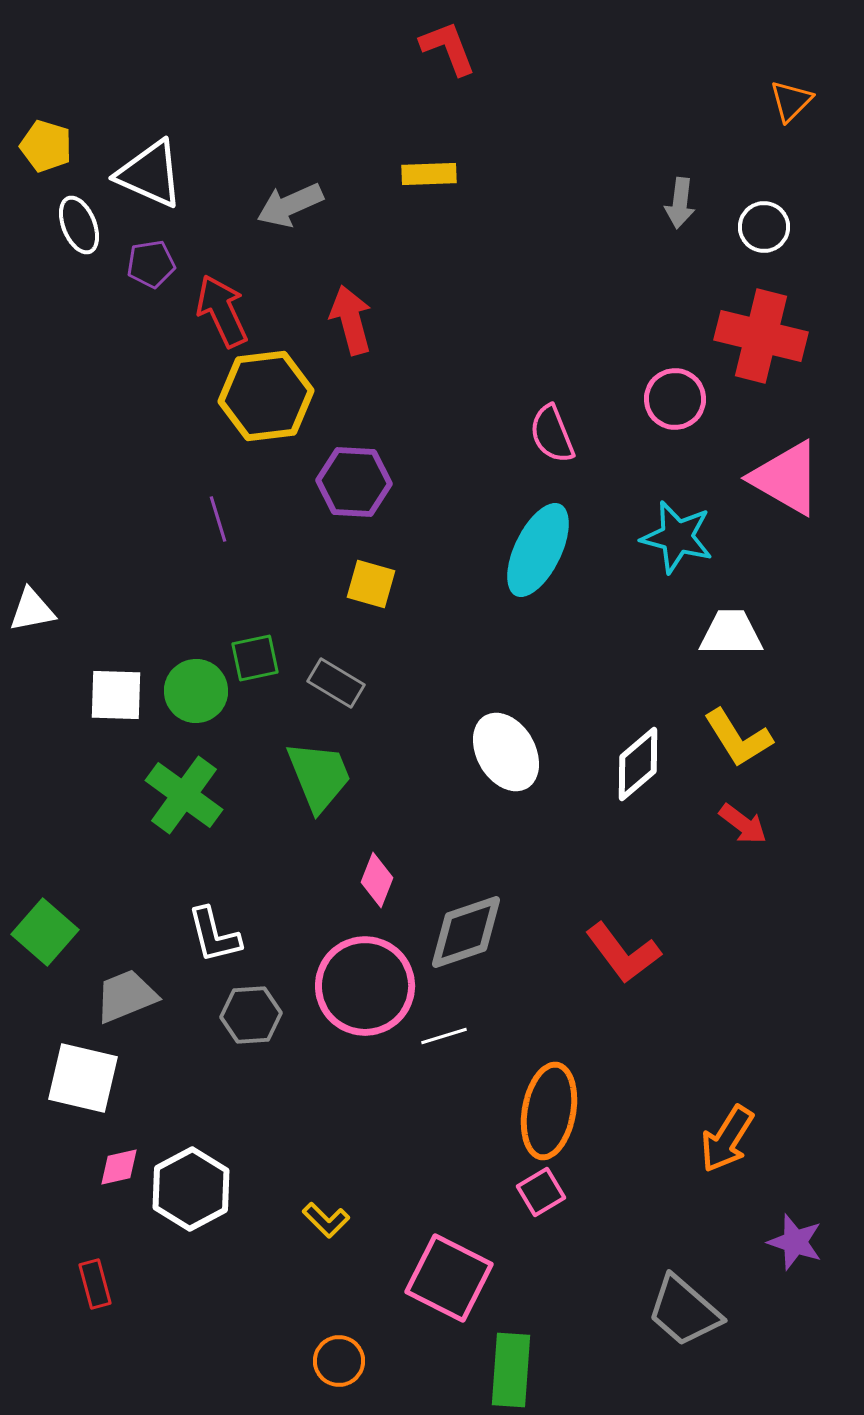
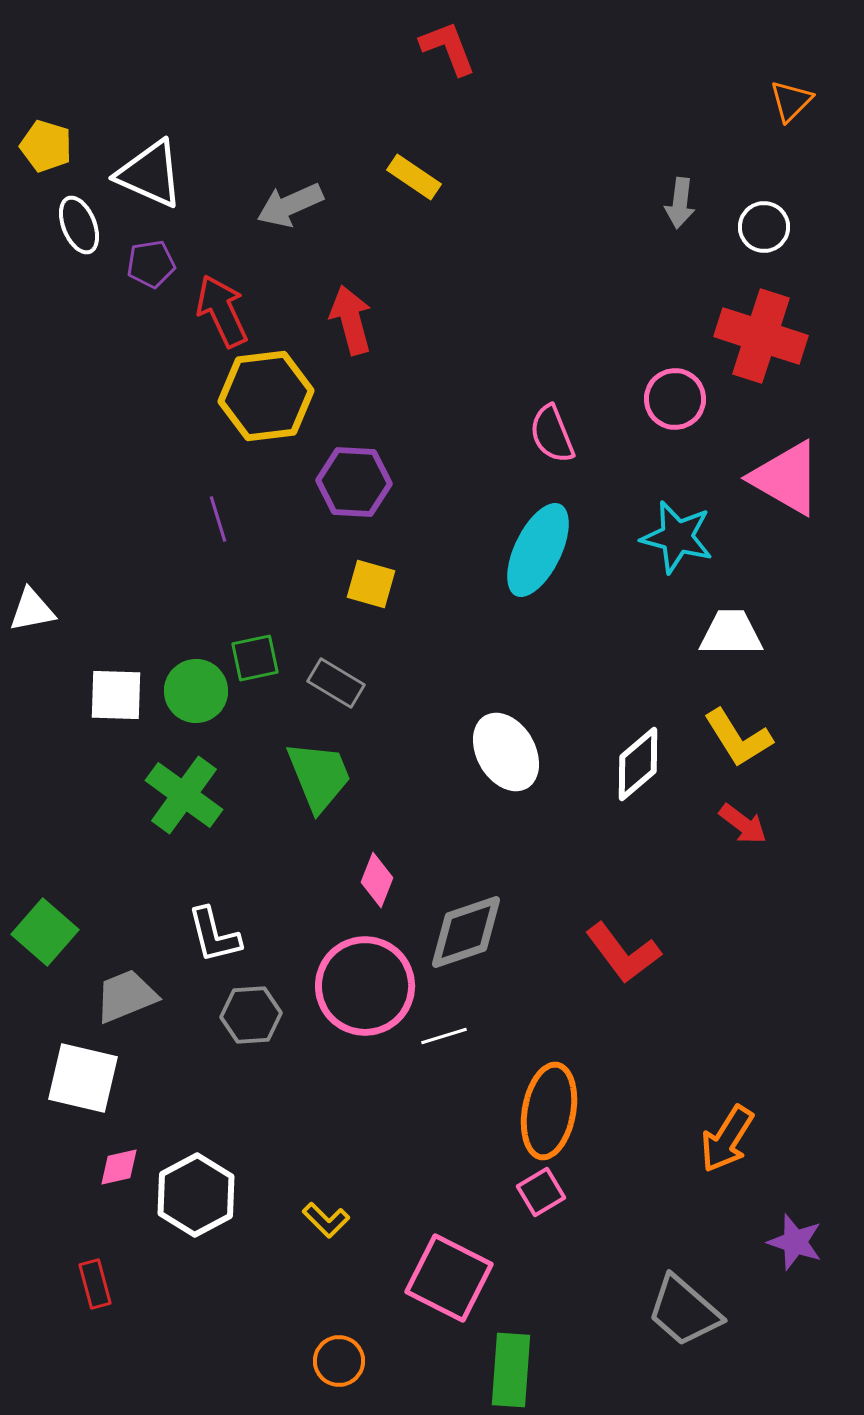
yellow rectangle at (429, 174): moved 15 px left, 3 px down; rotated 36 degrees clockwise
red cross at (761, 336): rotated 4 degrees clockwise
white hexagon at (191, 1189): moved 5 px right, 6 px down
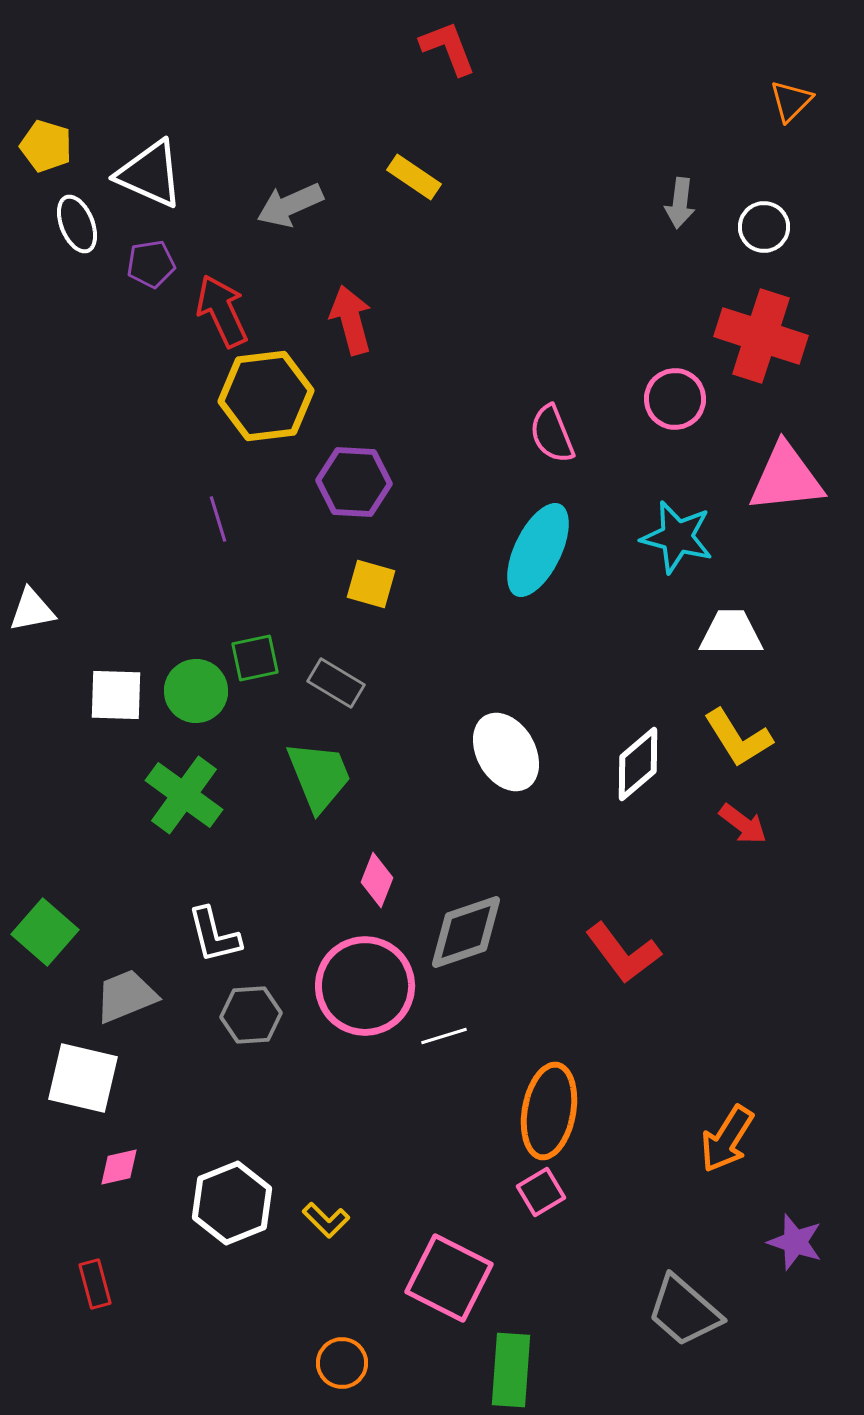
white ellipse at (79, 225): moved 2 px left, 1 px up
pink triangle at (786, 478): rotated 36 degrees counterclockwise
white hexagon at (196, 1195): moved 36 px right, 8 px down; rotated 6 degrees clockwise
orange circle at (339, 1361): moved 3 px right, 2 px down
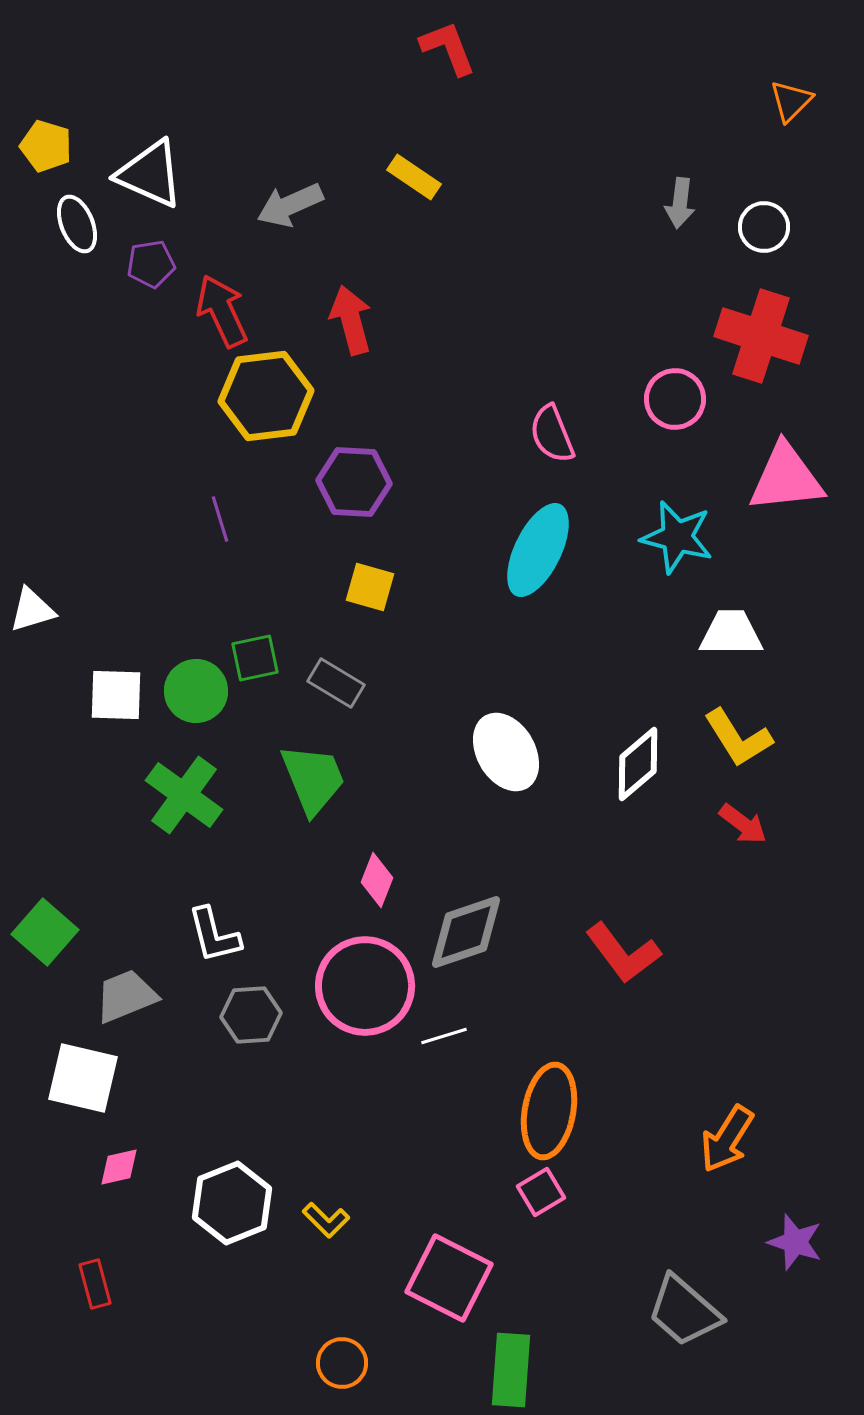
purple line at (218, 519): moved 2 px right
yellow square at (371, 584): moved 1 px left, 3 px down
white triangle at (32, 610): rotated 6 degrees counterclockwise
green trapezoid at (319, 776): moved 6 px left, 3 px down
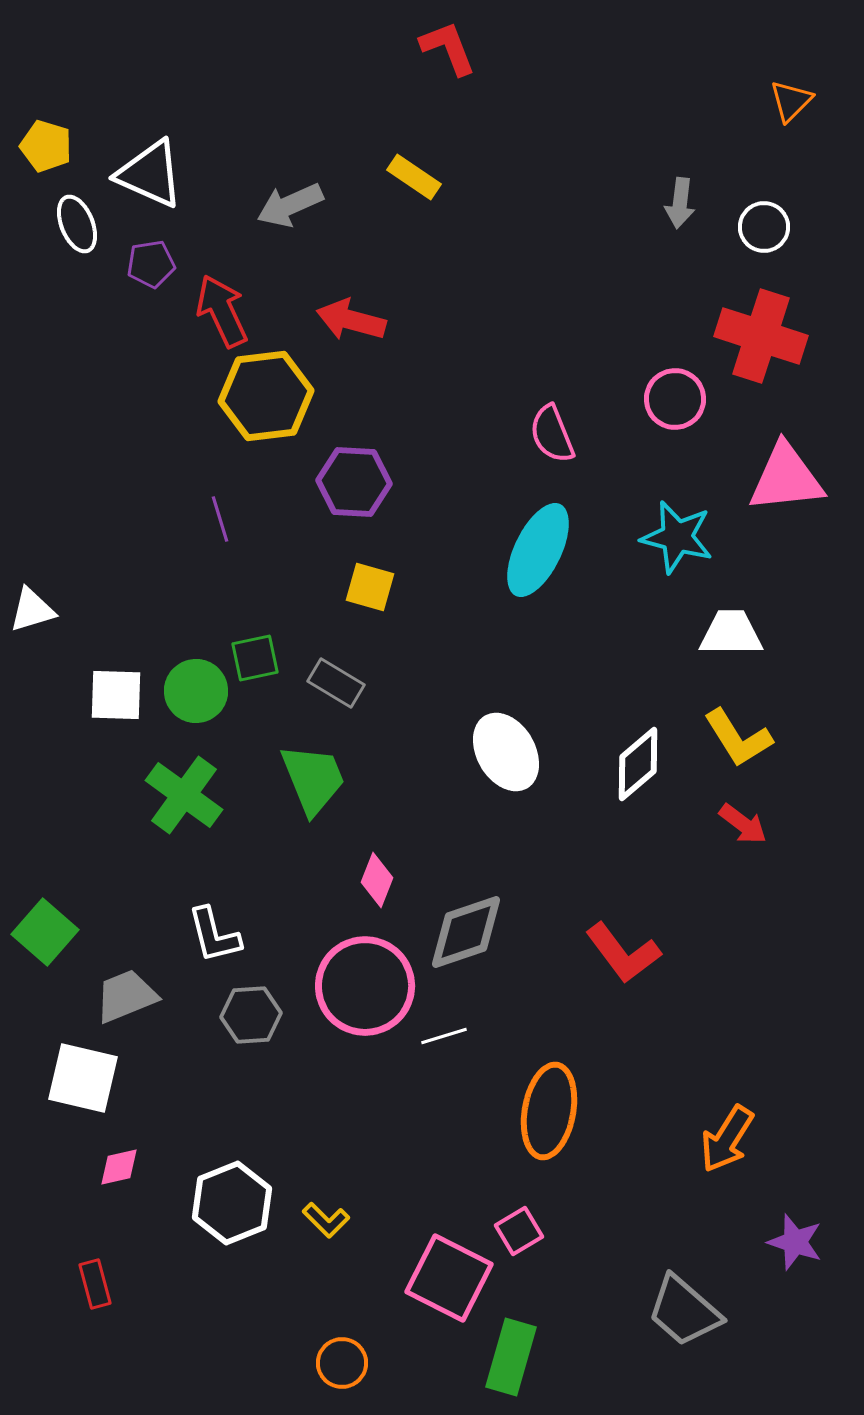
red arrow at (351, 320): rotated 60 degrees counterclockwise
pink square at (541, 1192): moved 22 px left, 39 px down
green rectangle at (511, 1370): moved 13 px up; rotated 12 degrees clockwise
